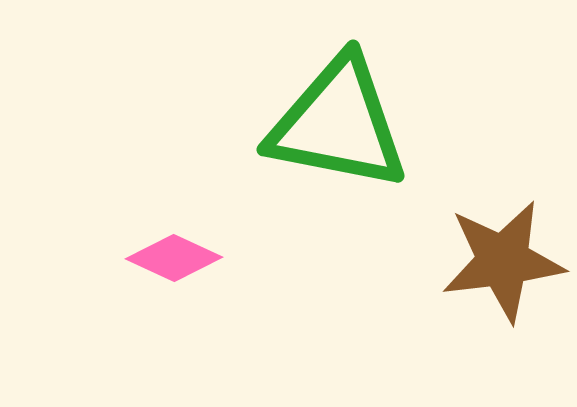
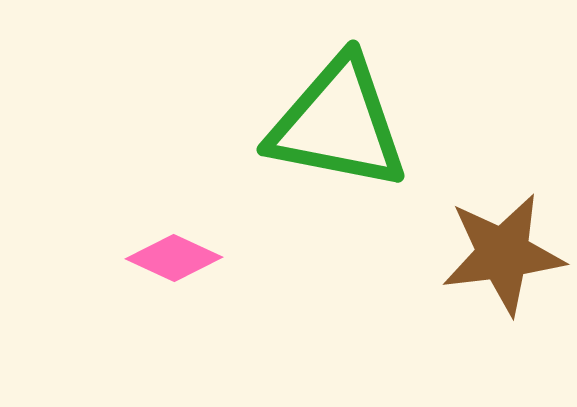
brown star: moved 7 px up
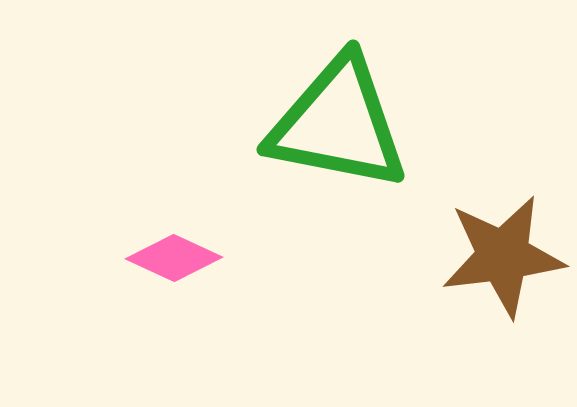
brown star: moved 2 px down
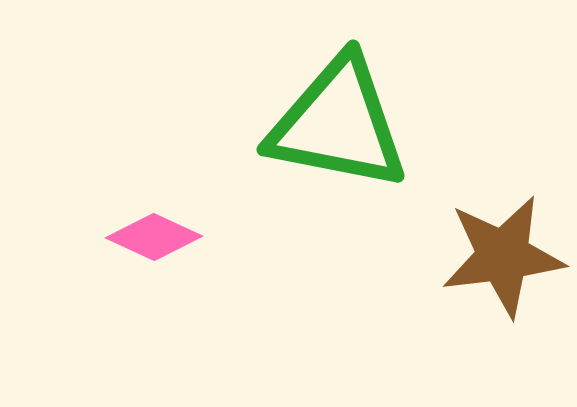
pink diamond: moved 20 px left, 21 px up
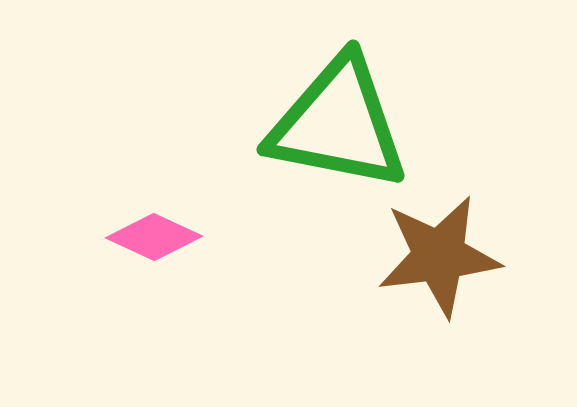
brown star: moved 64 px left
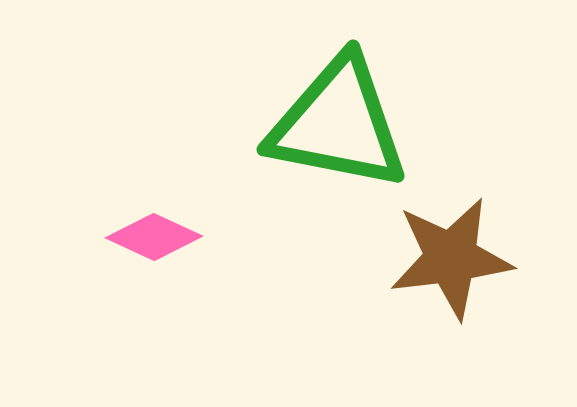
brown star: moved 12 px right, 2 px down
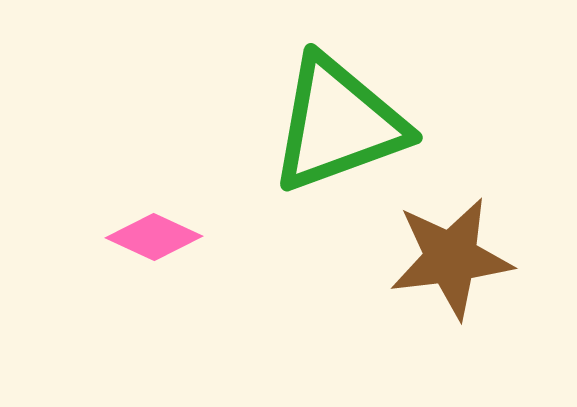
green triangle: rotated 31 degrees counterclockwise
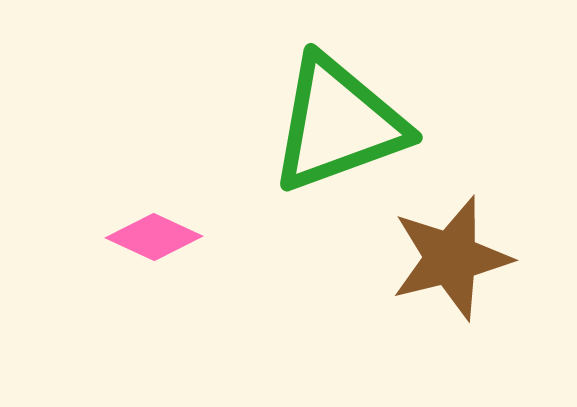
brown star: rotated 7 degrees counterclockwise
